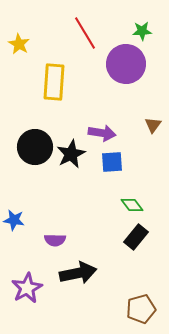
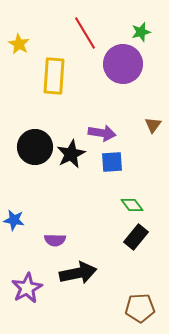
green star: moved 1 px left, 1 px down; rotated 12 degrees counterclockwise
purple circle: moved 3 px left
yellow rectangle: moved 6 px up
brown pentagon: moved 1 px left, 1 px up; rotated 12 degrees clockwise
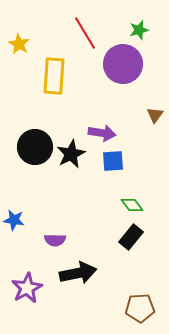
green star: moved 2 px left, 2 px up
brown triangle: moved 2 px right, 10 px up
blue square: moved 1 px right, 1 px up
black rectangle: moved 5 px left
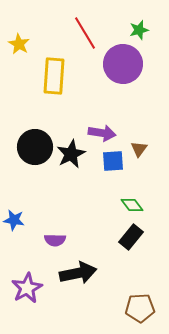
brown triangle: moved 16 px left, 34 px down
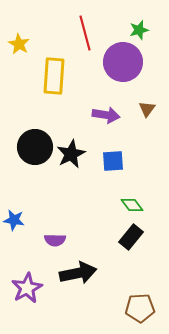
red line: rotated 16 degrees clockwise
purple circle: moved 2 px up
purple arrow: moved 4 px right, 18 px up
brown triangle: moved 8 px right, 40 px up
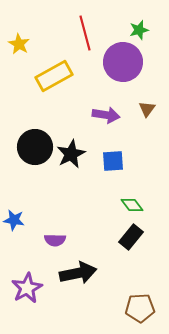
yellow rectangle: rotated 57 degrees clockwise
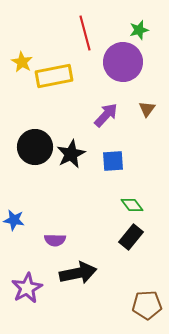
yellow star: moved 3 px right, 18 px down
yellow rectangle: rotated 18 degrees clockwise
purple arrow: rotated 56 degrees counterclockwise
brown pentagon: moved 7 px right, 3 px up
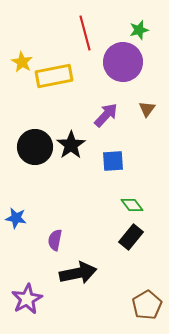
black star: moved 9 px up; rotated 8 degrees counterclockwise
blue star: moved 2 px right, 2 px up
purple semicircle: rotated 100 degrees clockwise
purple star: moved 11 px down
brown pentagon: rotated 28 degrees counterclockwise
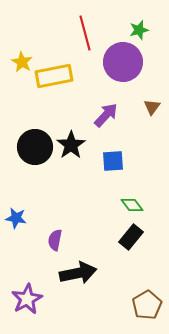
brown triangle: moved 5 px right, 2 px up
